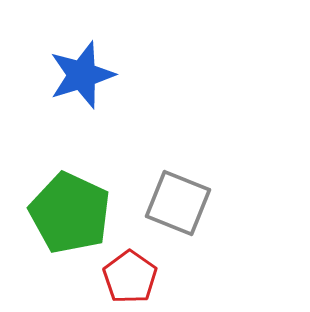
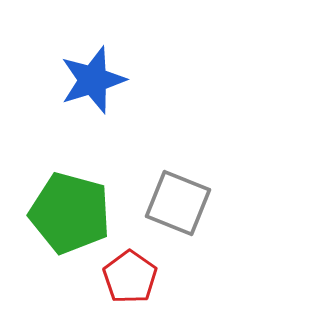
blue star: moved 11 px right, 5 px down
green pentagon: rotated 10 degrees counterclockwise
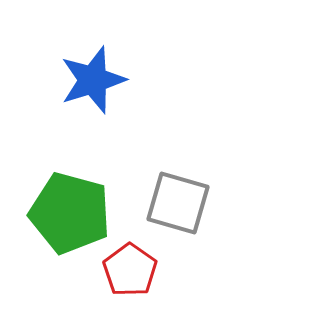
gray square: rotated 6 degrees counterclockwise
red pentagon: moved 7 px up
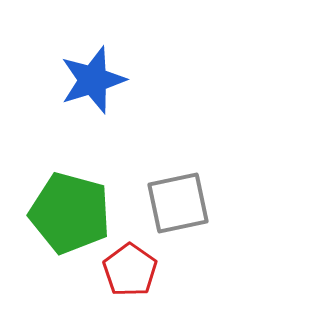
gray square: rotated 28 degrees counterclockwise
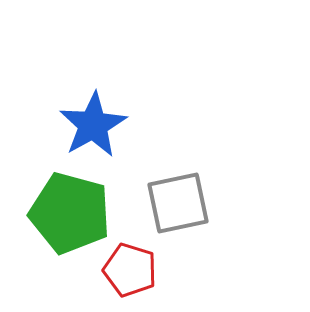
blue star: moved 45 px down; rotated 12 degrees counterclockwise
red pentagon: rotated 18 degrees counterclockwise
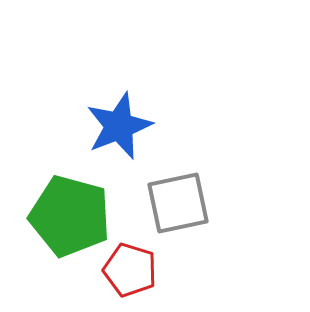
blue star: moved 26 px right, 1 px down; rotated 8 degrees clockwise
green pentagon: moved 3 px down
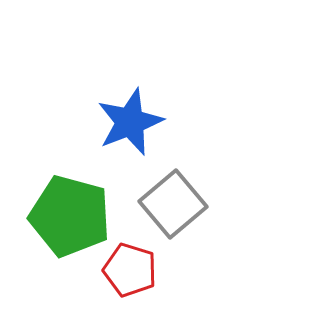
blue star: moved 11 px right, 4 px up
gray square: moved 5 px left, 1 px down; rotated 28 degrees counterclockwise
